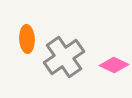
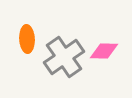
pink diamond: moved 10 px left, 14 px up; rotated 24 degrees counterclockwise
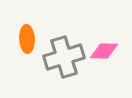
gray cross: rotated 18 degrees clockwise
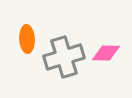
pink diamond: moved 2 px right, 2 px down
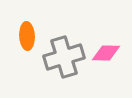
orange ellipse: moved 3 px up
